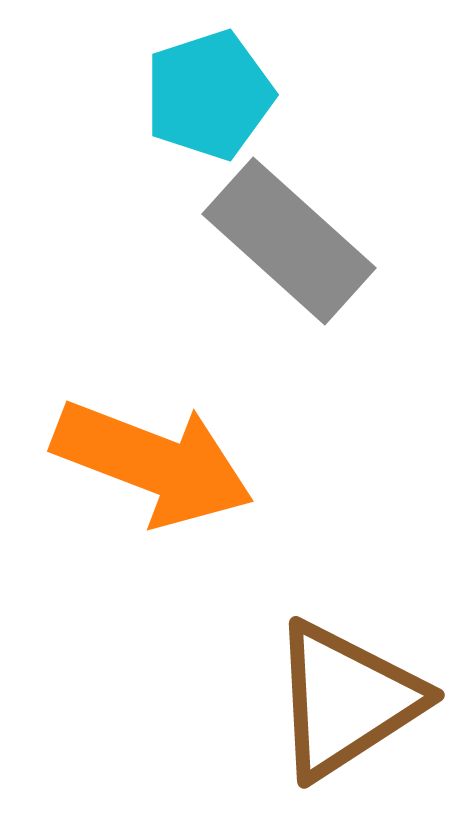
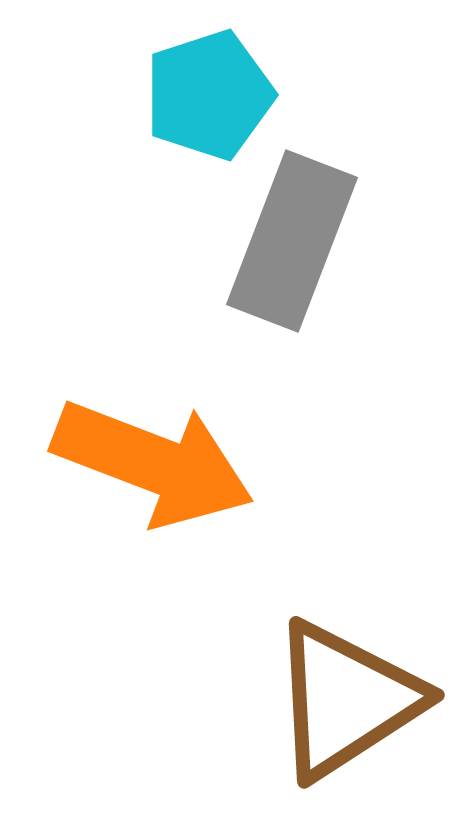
gray rectangle: moved 3 px right; rotated 69 degrees clockwise
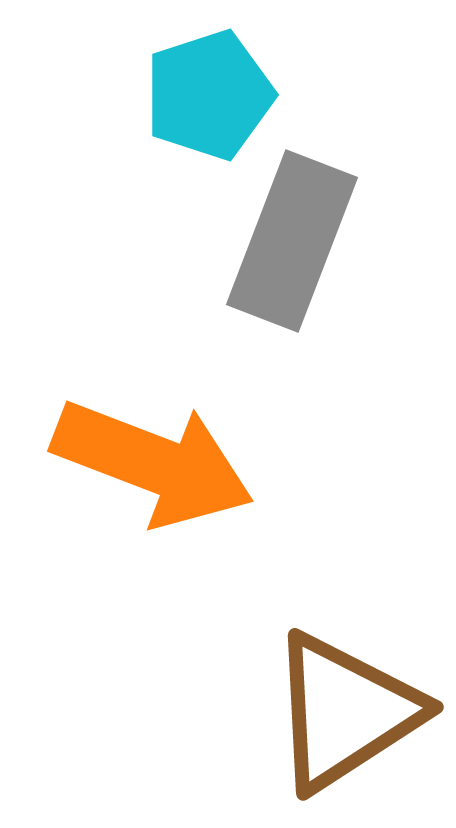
brown triangle: moved 1 px left, 12 px down
